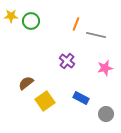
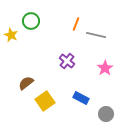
yellow star: moved 19 px down; rotated 24 degrees clockwise
pink star: rotated 21 degrees counterclockwise
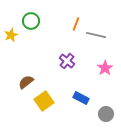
yellow star: rotated 24 degrees clockwise
brown semicircle: moved 1 px up
yellow square: moved 1 px left
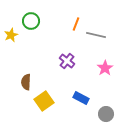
brown semicircle: rotated 49 degrees counterclockwise
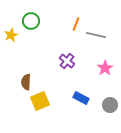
yellow square: moved 4 px left; rotated 12 degrees clockwise
gray circle: moved 4 px right, 9 px up
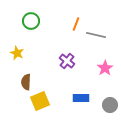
yellow star: moved 6 px right, 18 px down; rotated 24 degrees counterclockwise
blue rectangle: rotated 28 degrees counterclockwise
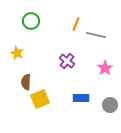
yellow square: moved 2 px up
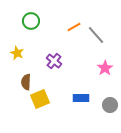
orange line: moved 2 px left, 3 px down; rotated 40 degrees clockwise
gray line: rotated 36 degrees clockwise
purple cross: moved 13 px left
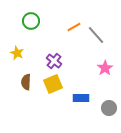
yellow square: moved 13 px right, 15 px up
gray circle: moved 1 px left, 3 px down
